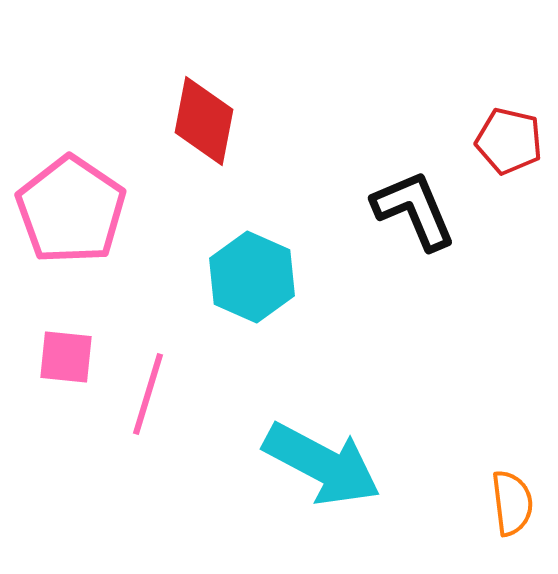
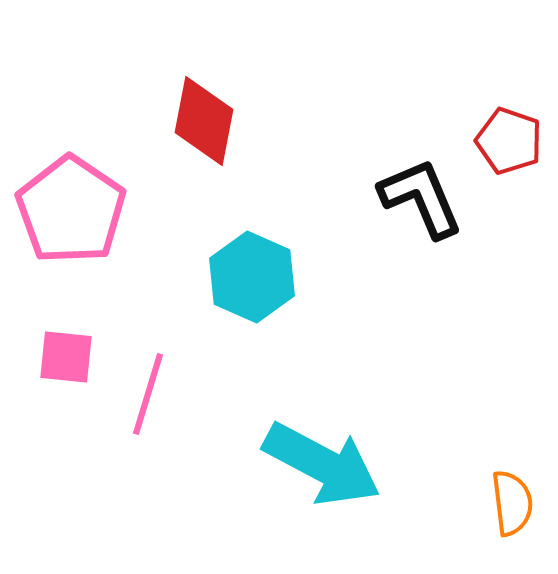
red pentagon: rotated 6 degrees clockwise
black L-shape: moved 7 px right, 12 px up
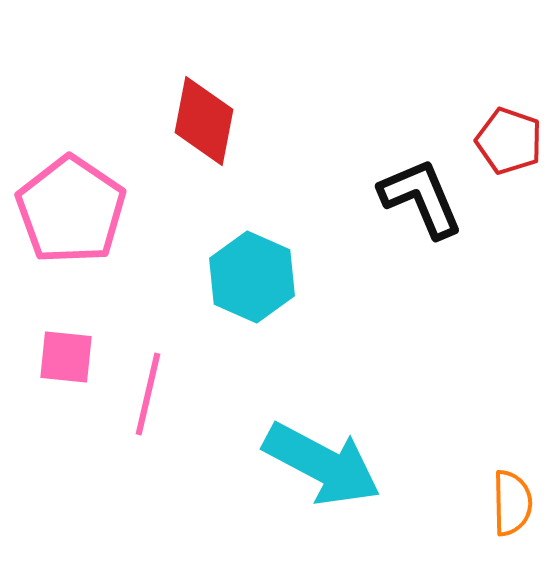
pink line: rotated 4 degrees counterclockwise
orange semicircle: rotated 6 degrees clockwise
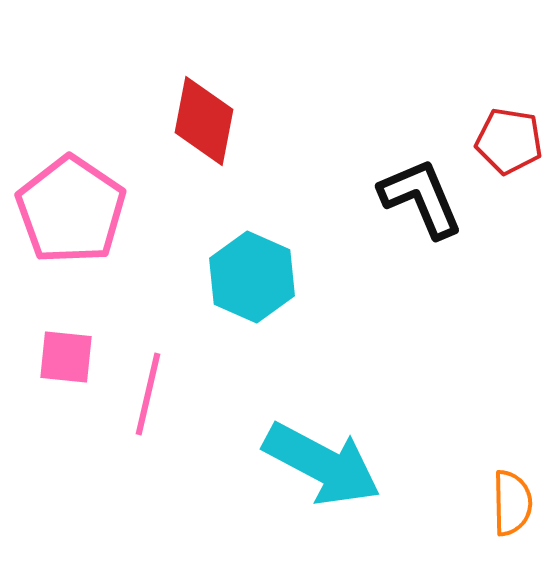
red pentagon: rotated 10 degrees counterclockwise
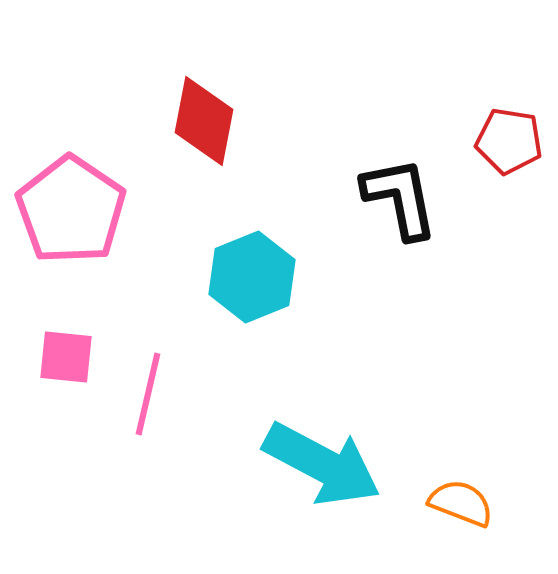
black L-shape: moved 21 px left; rotated 12 degrees clockwise
cyan hexagon: rotated 14 degrees clockwise
orange semicircle: moved 51 px left; rotated 68 degrees counterclockwise
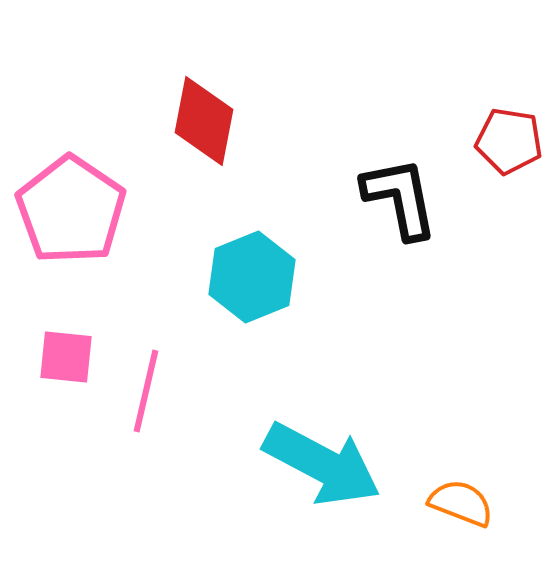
pink line: moved 2 px left, 3 px up
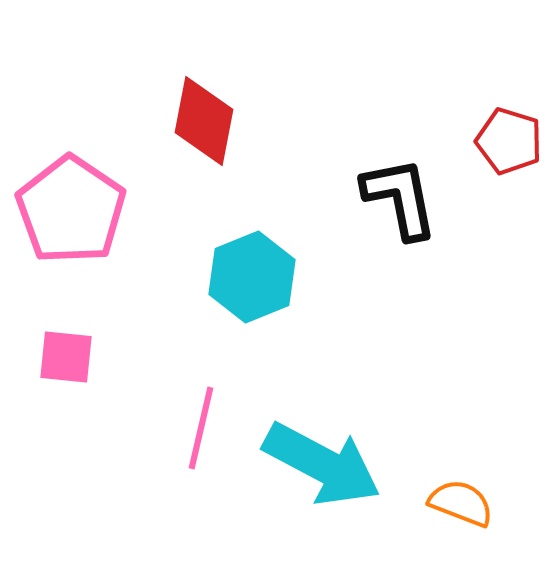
red pentagon: rotated 8 degrees clockwise
pink line: moved 55 px right, 37 px down
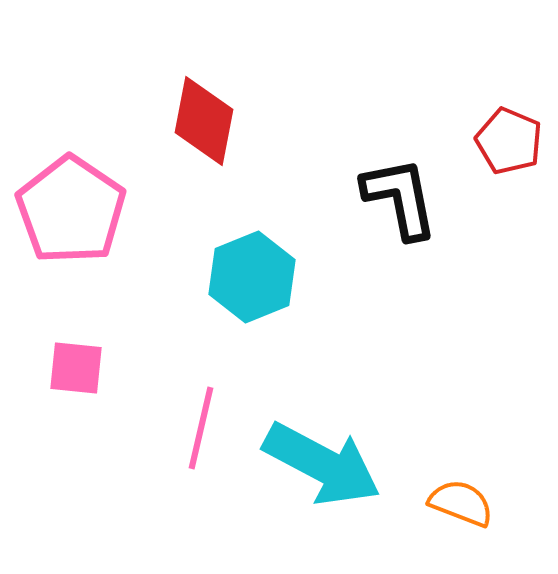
red pentagon: rotated 6 degrees clockwise
pink square: moved 10 px right, 11 px down
